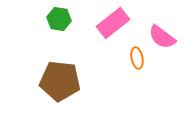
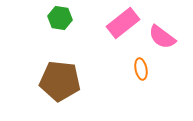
green hexagon: moved 1 px right, 1 px up
pink rectangle: moved 10 px right
orange ellipse: moved 4 px right, 11 px down
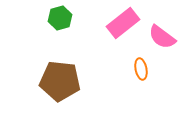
green hexagon: rotated 25 degrees counterclockwise
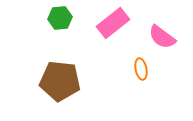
green hexagon: rotated 10 degrees clockwise
pink rectangle: moved 10 px left
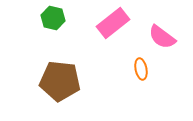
green hexagon: moved 7 px left; rotated 20 degrees clockwise
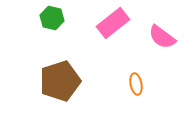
green hexagon: moved 1 px left
orange ellipse: moved 5 px left, 15 px down
brown pentagon: rotated 24 degrees counterclockwise
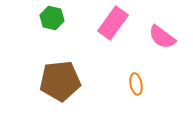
pink rectangle: rotated 16 degrees counterclockwise
brown pentagon: rotated 12 degrees clockwise
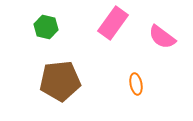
green hexagon: moved 6 px left, 9 px down
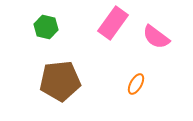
pink semicircle: moved 6 px left
orange ellipse: rotated 40 degrees clockwise
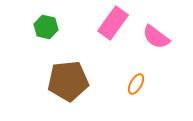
brown pentagon: moved 8 px right
